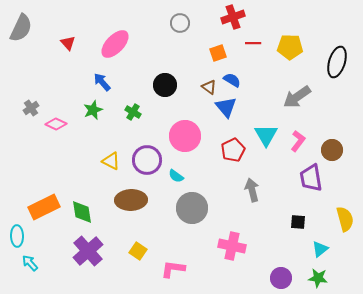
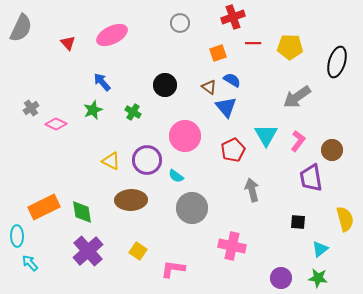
pink ellipse at (115, 44): moved 3 px left, 9 px up; rotated 20 degrees clockwise
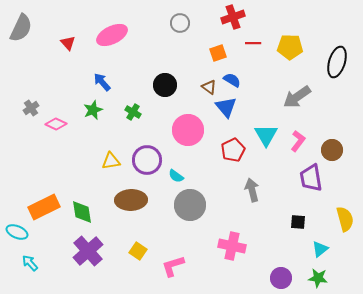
pink circle at (185, 136): moved 3 px right, 6 px up
yellow triangle at (111, 161): rotated 36 degrees counterclockwise
gray circle at (192, 208): moved 2 px left, 3 px up
cyan ellipse at (17, 236): moved 4 px up; rotated 65 degrees counterclockwise
pink L-shape at (173, 269): moved 3 px up; rotated 25 degrees counterclockwise
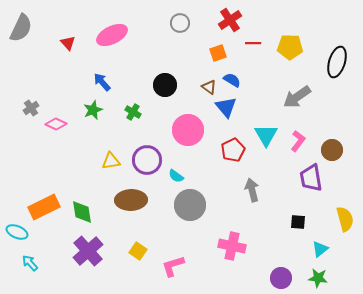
red cross at (233, 17): moved 3 px left, 3 px down; rotated 15 degrees counterclockwise
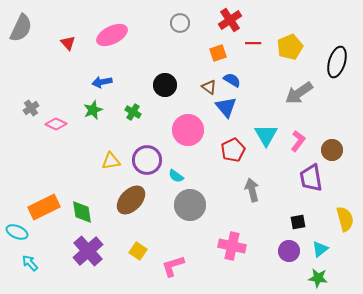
yellow pentagon at (290, 47): rotated 25 degrees counterclockwise
blue arrow at (102, 82): rotated 60 degrees counterclockwise
gray arrow at (297, 97): moved 2 px right, 4 px up
brown ellipse at (131, 200): rotated 44 degrees counterclockwise
black square at (298, 222): rotated 14 degrees counterclockwise
purple circle at (281, 278): moved 8 px right, 27 px up
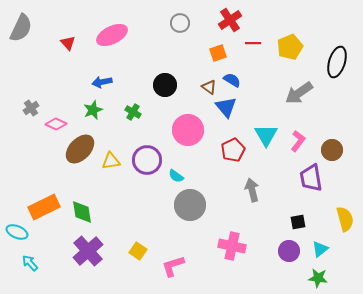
brown ellipse at (131, 200): moved 51 px left, 51 px up
